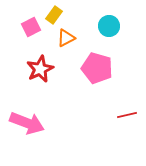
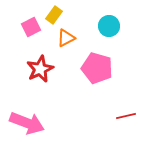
red line: moved 1 px left, 1 px down
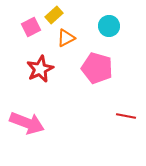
yellow rectangle: rotated 12 degrees clockwise
red line: rotated 24 degrees clockwise
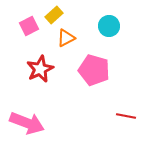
pink square: moved 2 px left, 1 px up
pink pentagon: moved 3 px left, 2 px down
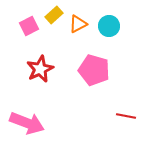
orange triangle: moved 12 px right, 14 px up
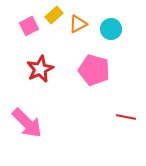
cyan circle: moved 2 px right, 3 px down
red line: moved 1 px down
pink arrow: rotated 24 degrees clockwise
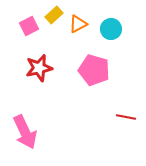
red star: moved 1 px left, 1 px up; rotated 12 degrees clockwise
pink arrow: moved 2 px left, 9 px down; rotated 20 degrees clockwise
